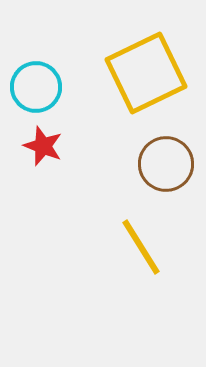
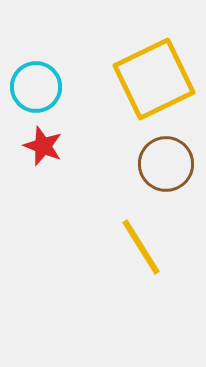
yellow square: moved 8 px right, 6 px down
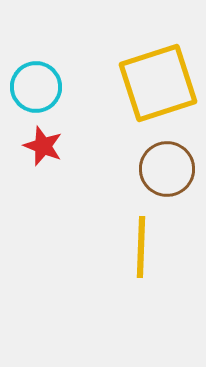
yellow square: moved 4 px right, 4 px down; rotated 8 degrees clockwise
brown circle: moved 1 px right, 5 px down
yellow line: rotated 34 degrees clockwise
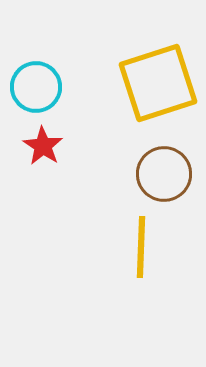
red star: rotated 12 degrees clockwise
brown circle: moved 3 px left, 5 px down
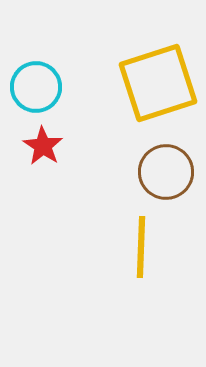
brown circle: moved 2 px right, 2 px up
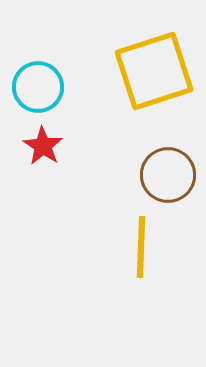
yellow square: moved 4 px left, 12 px up
cyan circle: moved 2 px right
brown circle: moved 2 px right, 3 px down
